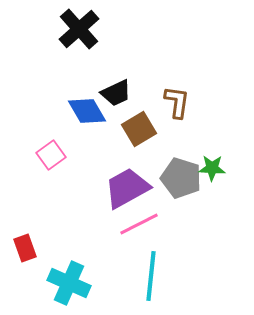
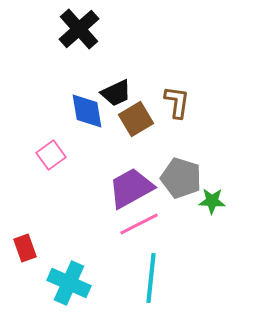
blue diamond: rotated 21 degrees clockwise
brown square: moved 3 px left, 10 px up
green star: moved 33 px down
purple trapezoid: moved 4 px right
cyan line: moved 2 px down
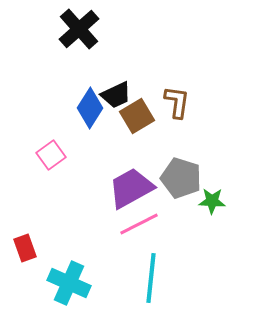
black trapezoid: moved 2 px down
blue diamond: moved 3 px right, 3 px up; rotated 42 degrees clockwise
brown square: moved 1 px right, 3 px up
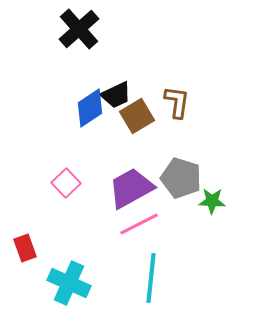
blue diamond: rotated 24 degrees clockwise
pink square: moved 15 px right, 28 px down; rotated 8 degrees counterclockwise
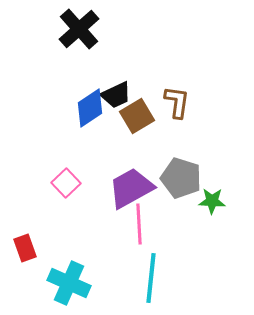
pink line: rotated 66 degrees counterclockwise
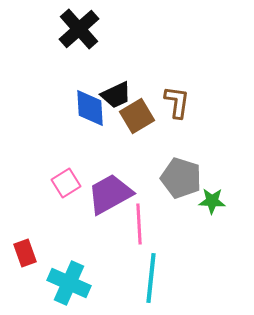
blue diamond: rotated 60 degrees counterclockwise
pink square: rotated 12 degrees clockwise
purple trapezoid: moved 21 px left, 6 px down
red rectangle: moved 5 px down
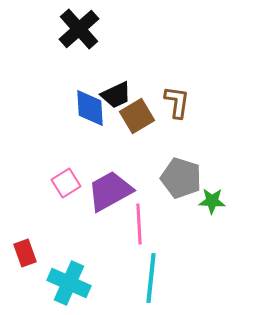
purple trapezoid: moved 3 px up
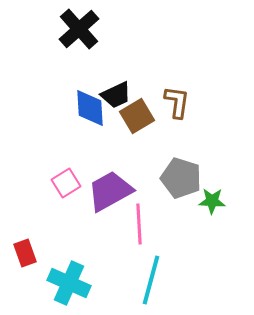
cyan line: moved 2 px down; rotated 9 degrees clockwise
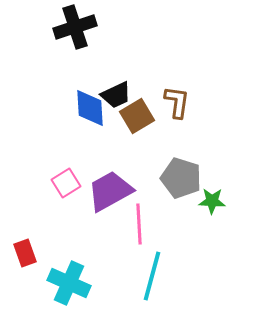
black cross: moved 4 px left, 2 px up; rotated 24 degrees clockwise
cyan line: moved 1 px right, 4 px up
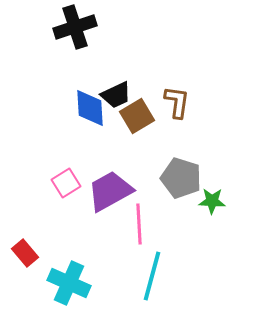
red rectangle: rotated 20 degrees counterclockwise
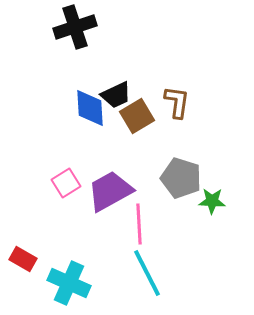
red rectangle: moved 2 px left, 6 px down; rotated 20 degrees counterclockwise
cyan line: moved 5 px left, 3 px up; rotated 42 degrees counterclockwise
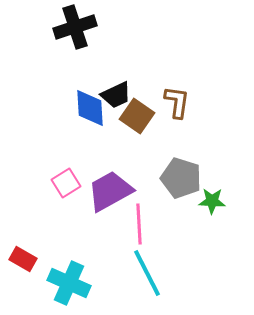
brown square: rotated 24 degrees counterclockwise
